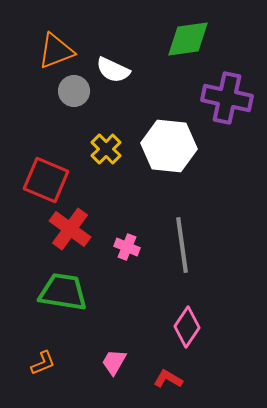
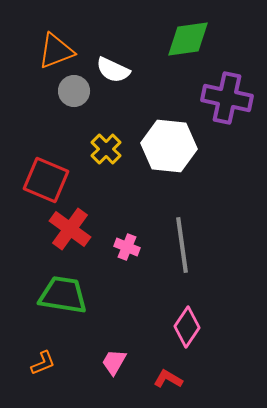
green trapezoid: moved 3 px down
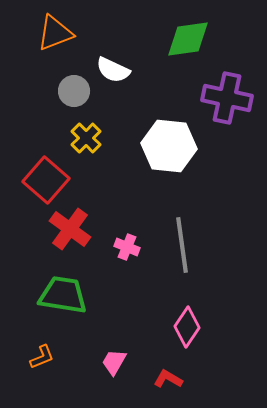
orange triangle: moved 1 px left, 18 px up
yellow cross: moved 20 px left, 11 px up
red square: rotated 18 degrees clockwise
orange L-shape: moved 1 px left, 6 px up
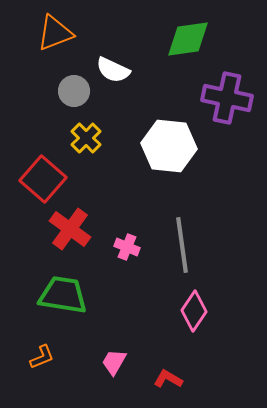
red square: moved 3 px left, 1 px up
pink diamond: moved 7 px right, 16 px up
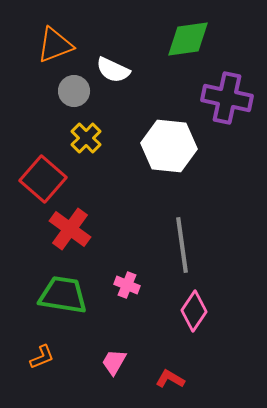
orange triangle: moved 12 px down
pink cross: moved 38 px down
red L-shape: moved 2 px right
